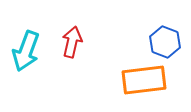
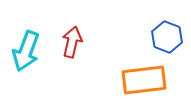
blue hexagon: moved 2 px right, 5 px up
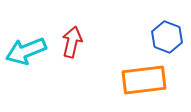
cyan arrow: rotated 48 degrees clockwise
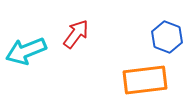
red arrow: moved 4 px right, 8 px up; rotated 24 degrees clockwise
orange rectangle: moved 1 px right
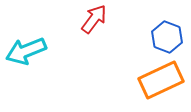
red arrow: moved 18 px right, 15 px up
orange rectangle: moved 16 px right; rotated 18 degrees counterclockwise
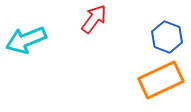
cyan arrow: moved 11 px up
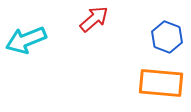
red arrow: rotated 12 degrees clockwise
orange rectangle: moved 3 px down; rotated 30 degrees clockwise
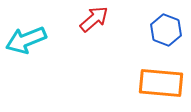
blue hexagon: moved 1 px left, 7 px up
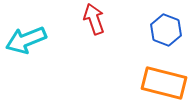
red arrow: rotated 68 degrees counterclockwise
orange rectangle: moved 3 px right; rotated 9 degrees clockwise
